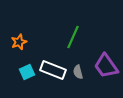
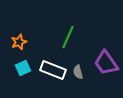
green line: moved 5 px left
purple trapezoid: moved 3 px up
cyan square: moved 4 px left, 4 px up
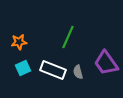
orange star: rotated 14 degrees clockwise
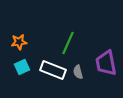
green line: moved 6 px down
purple trapezoid: rotated 24 degrees clockwise
cyan square: moved 1 px left, 1 px up
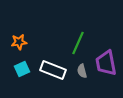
green line: moved 10 px right
cyan square: moved 2 px down
gray semicircle: moved 4 px right, 1 px up
